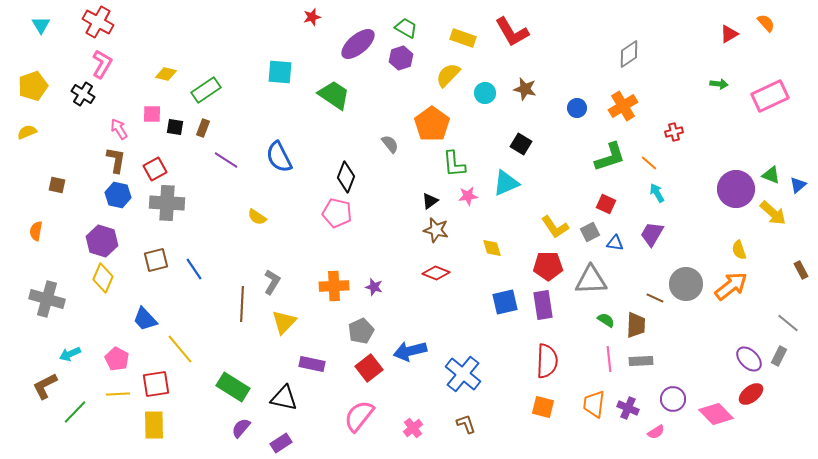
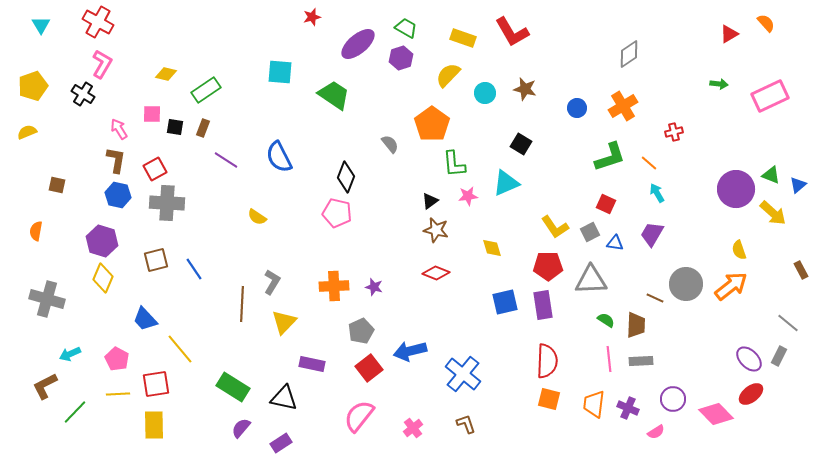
orange square at (543, 407): moved 6 px right, 8 px up
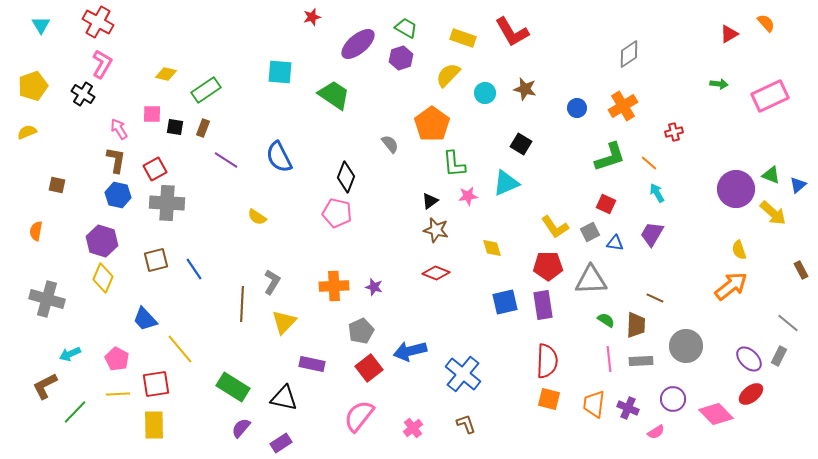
gray circle at (686, 284): moved 62 px down
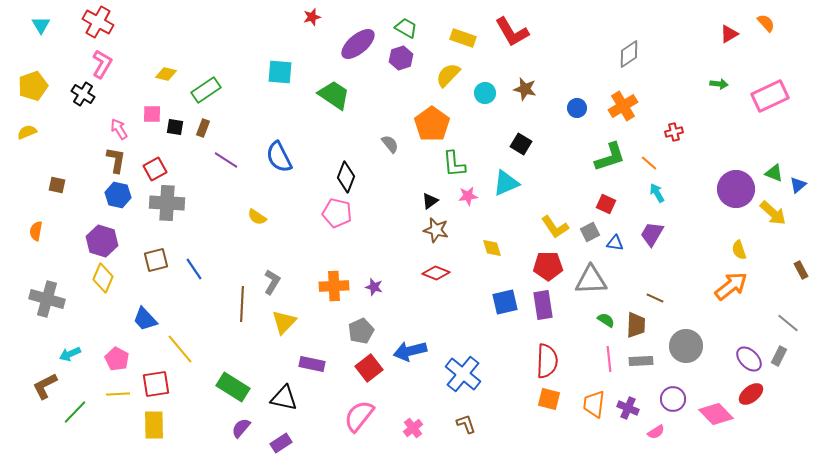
green triangle at (771, 175): moved 3 px right, 2 px up
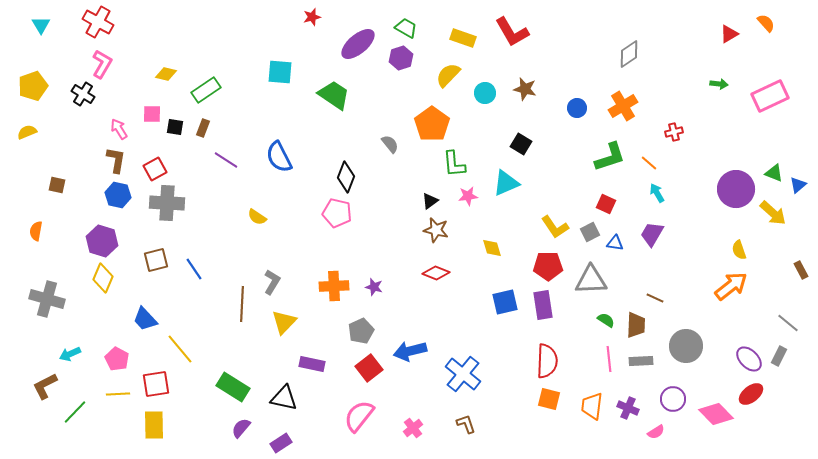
orange trapezoid at (594, 404): moved 2 px left, 2 px down
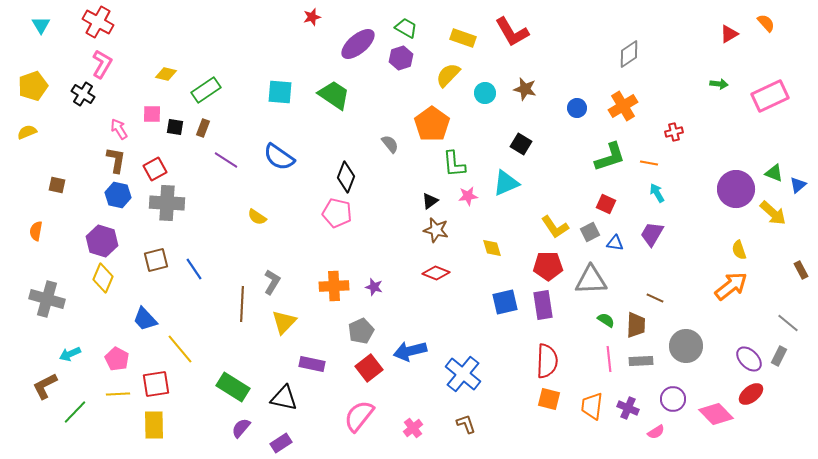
cyan square at (280, 72): moved 20 px down
blue semicircle at (279, 157): rotated 28 degrees counterclockwise
orange line at (649, 163): rotated 30 degrees counterclockwise
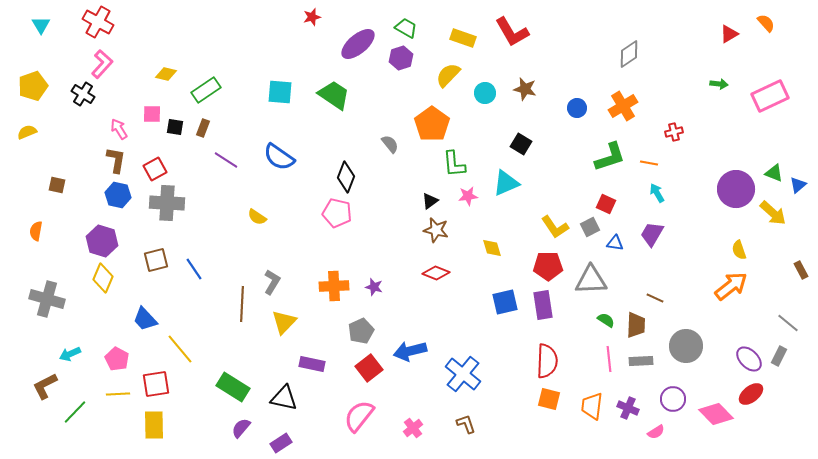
pink L-shape at (102, 64): rotated 12 degrees clockwise
gray square at (590, 232): moved 5 px up
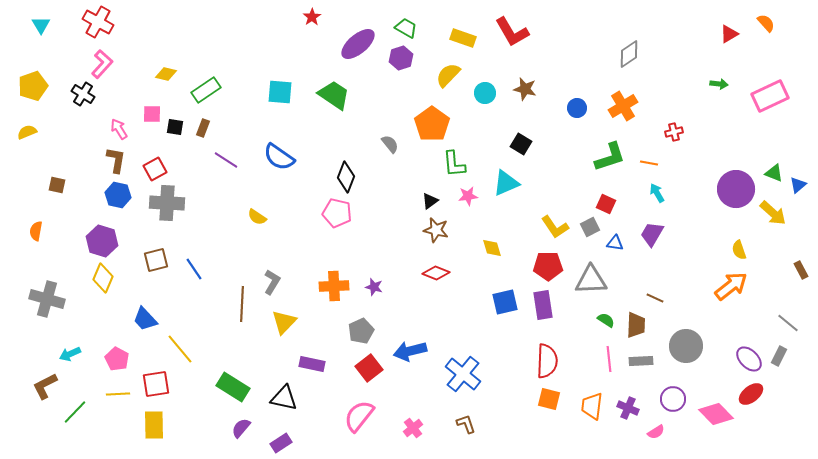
red star at (312, 17): rotated 18 degrees counterclockwise
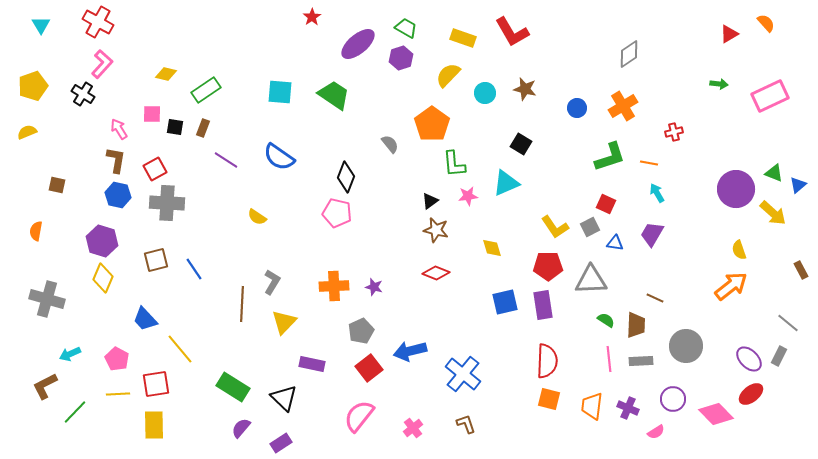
black triangle at (284, 398): rotated 32 degrees clockwise
